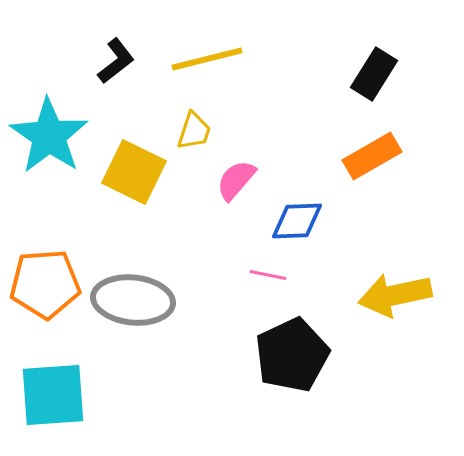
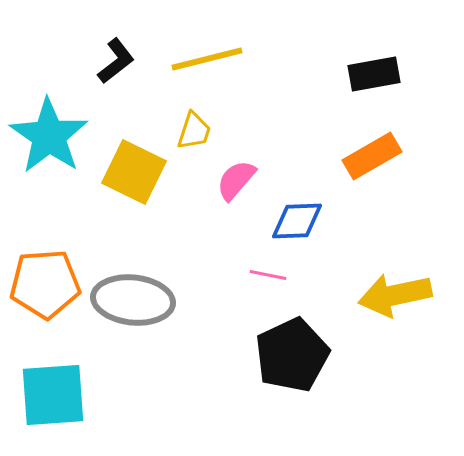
black rectangle: rotated 48 degrees clockwise
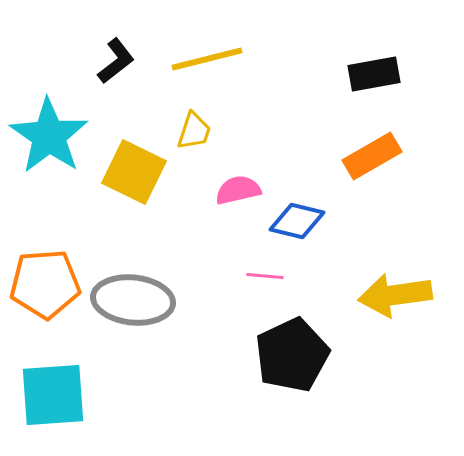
pink semicircle: moved 2 px right, 10 px down; rotated 36 degrees clockwise
blue diamond: rotated 16 degrees clockwise
pink line: moved 3 px left, 1 px down; rotated 6 degrees counterclockwise
yellow arrow: rotated 4 degrees clockwise
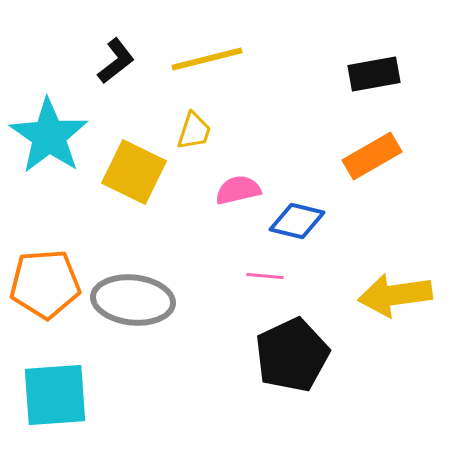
cyan square: moved 2 px right
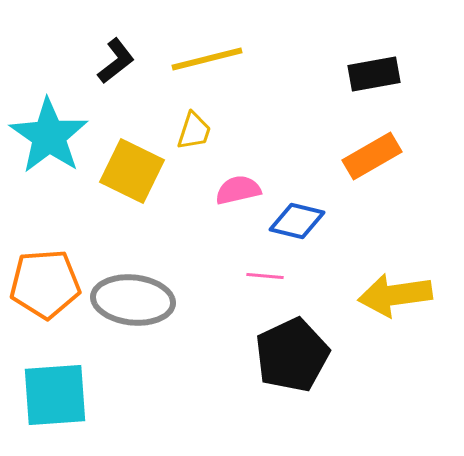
yellow square: moved 2 px left, 1 px up
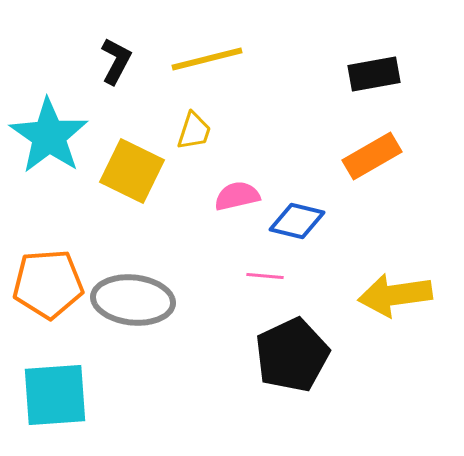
black L-shape: rotated 24 degrees counterclockwise
pink semicircle: moved 1 px left, 6 px down
orange pentagon: moved 3 px right
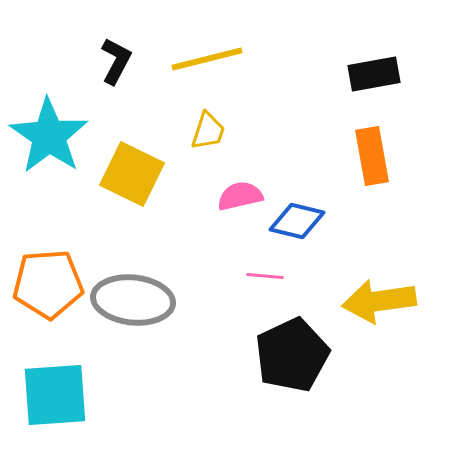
yellow trapezoid: moved 14 px right
orange rectangle: rotated 70 degrees counterclockwise
yellow square: moved 3 px down
pink semicircle: moved 3 px right
yellow arrow: moved 16 px left, 6 px down
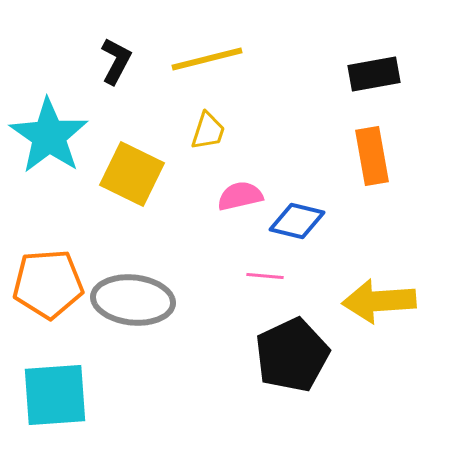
yellow arrow: rotated 4 degrees clockwise
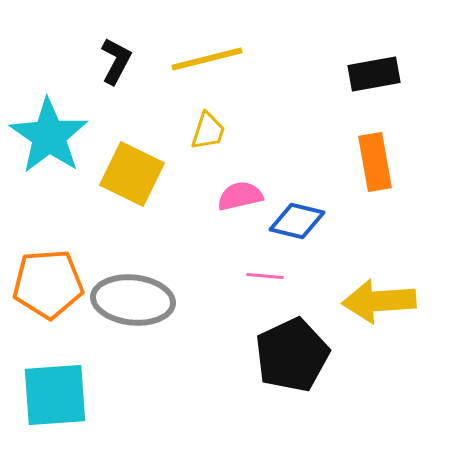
orange rectangle: moved 3 px right, 6 px down
